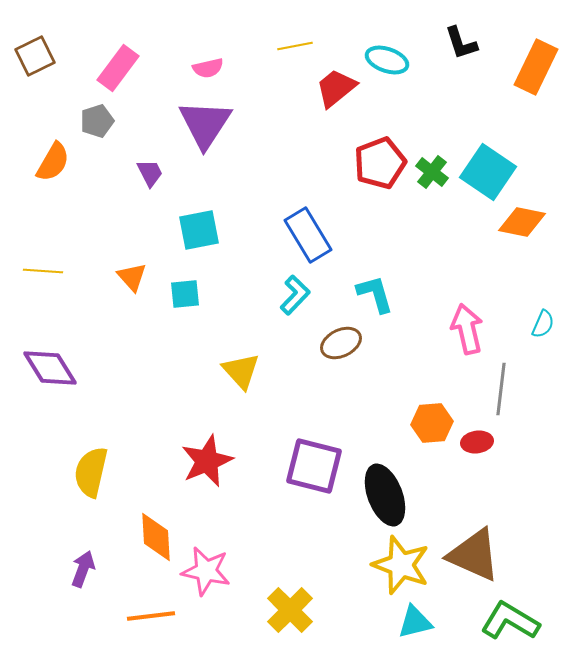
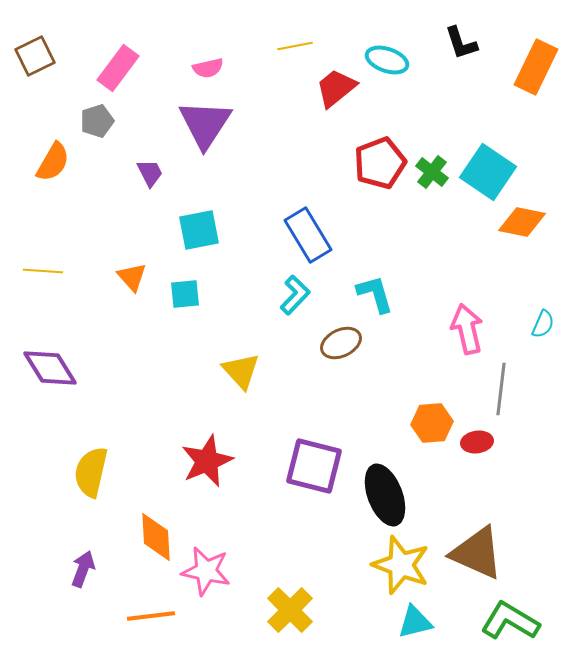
brown triangle at (474, 555): moved 3 px right, 2 px up
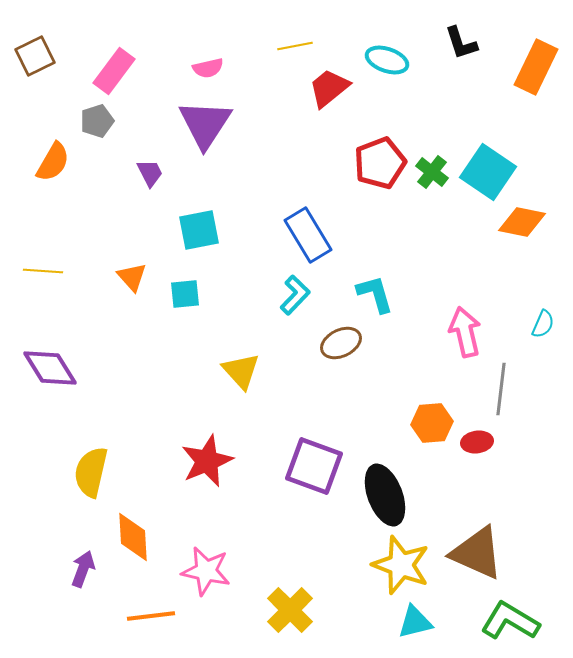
pink rectangle at (118, 68): moved 4 px left, 3 px down
red trapezoid at (336, 88): moved 7 px left
pink arrow at (467, 329): moved 2 px left, 3 px down
purple square at (314, 466): rotated 6 degrees clockwise
orange diamond at (156, 537): moved 23 px left
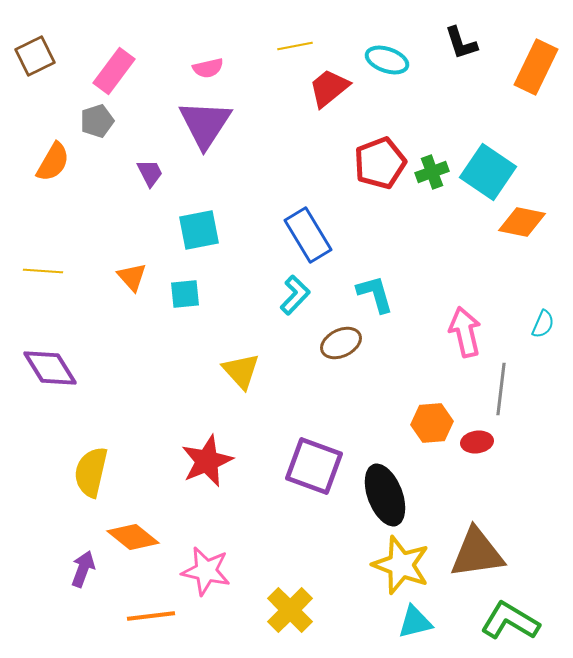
green cross at (432, 172): rotated 32 degrees clockwise
orange diamond at (133, 537): rotated 48 degrees counterclockwise
brown triangle at (477, 553): rotated 32 degrees counterclockwise
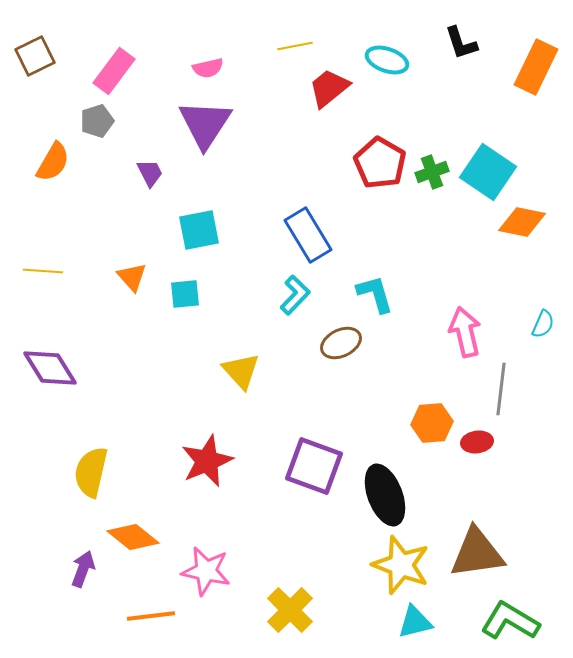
red pentagon at (380, 163): rotated 21 degrees counterclockwise
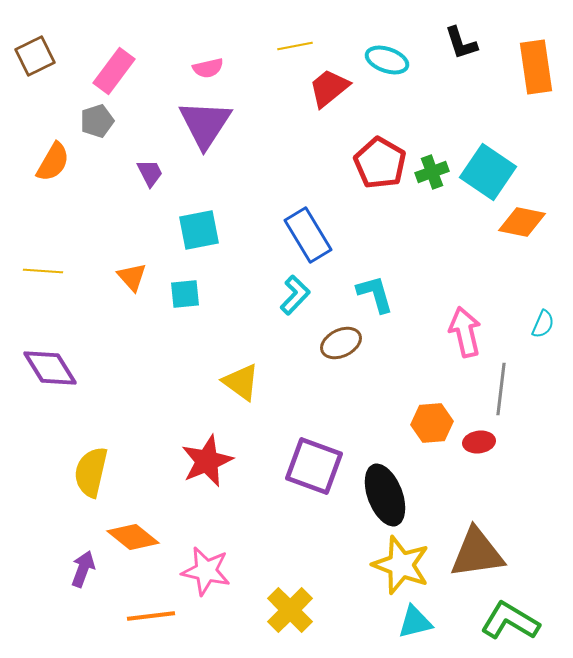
orange rectangle at (536, 67): rotated 34 degrees counterclockwise
yellow triangle at (241, 371): moved 11 px down; rotated 12 degrees counterclockwise
red ellipse at (477, 442): moved 2 px right
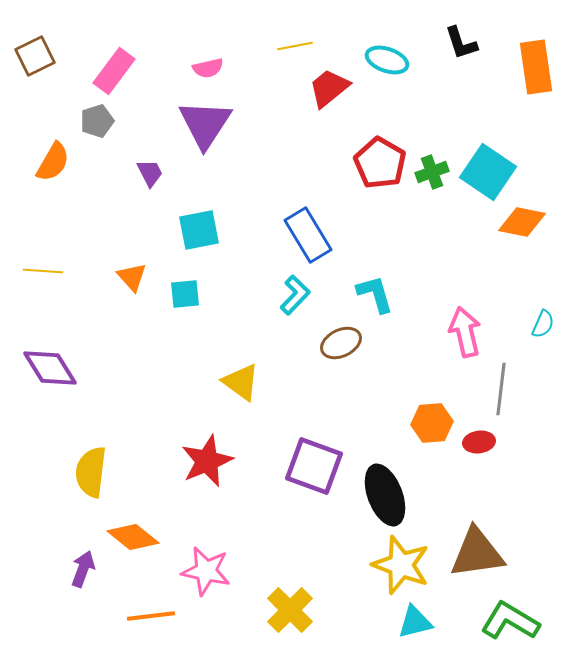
yellow semicircle at (91, 472): rotated 6 degrees counterclockwise
